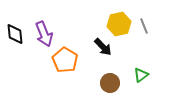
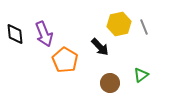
gray line: moved 1 px down
black arrow: moved 3 px left
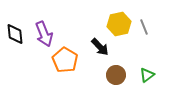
green triangle: moved 6 px right
brown circle: moved 6 px right, 8 px up
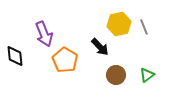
black diamond: moved 22 px down
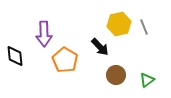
purple arrow: rotated 20 degrees clockwise
green triangle: moved 5 px down
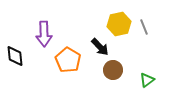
orange pentagon: moved 3 px right
brown circle: moved 3 px left, 5 px up
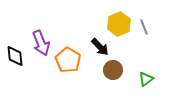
yellow hexagon: rotated 10 degrees counterclockwise
purple arrow: moved 3 px left, 9 px down; rotated 20 degrees counterclockwise
green triangle: moved 1 px left, 1 px up
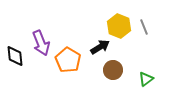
yellow hexagon: moved 2 px down; rotated 15 degrees counterclockwise
black arrow: rotated 78 degrees counterclockwise
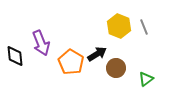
black arrow: moved 3 px left, 7 px down
orange pentagon: moved 3 px right, 2 px down
brown circle: moved 3 px right, 2 px up
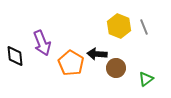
purple arrow: moved 1 px right
black arrow: rotated 144 degrees counterclockwise
orange pentagon: moved 1 px down
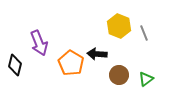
gray line: moved 6 px down
purple arrow: moved 3 px left
black diamond: moved 9 px down; rotated 20 degrees clockwise
brown circle: moved 3 px right, 7 px down
